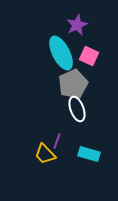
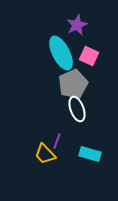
cyan rectangle: moved 1 px right
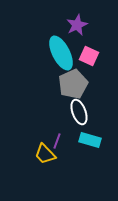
white ellipse: moved 2 px right, 3 px down
cyan rectangle: moved 14 px up
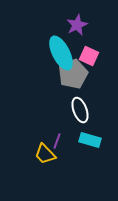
gray pentagon: moved 10 px up
white ellipse: moved 1 px right, 2 px up
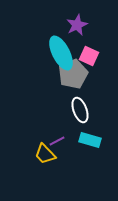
purple line: rotated 42 degrees clockwise
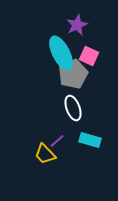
white ellipse: moved 7 px left, 2 px up
purple line: rotated 14 degrees counterclockwise
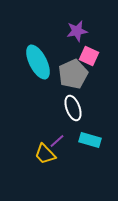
purple star: moved 6 px down; rotated 15 degrees clockwise
cyan ellipse: moved 23 px left, 9 px down
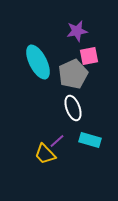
pink square: rotated 36 degrees counterclockwise
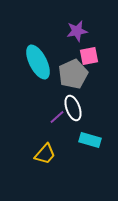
purple line: moved 24 px up
yellow trapezoid: rotated 95 degrees counterclockwise
